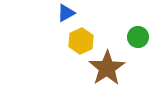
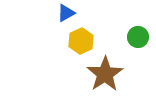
brown star: moved 2 px left, 6 px down
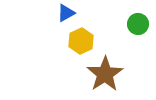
green circle: moved 13 px up
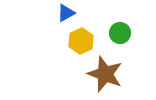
green circle: moved 18 px left, 9 px down
brown star: rotated 18 degrees counterclockwise
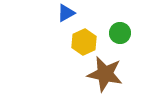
yellow hexagon: moved 3 px right, 1 px down
brown star: rotated 9 degrees counterclockwise
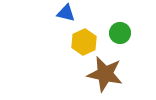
blue triangle: rotated 42 degrees clockwise
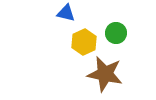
green circle: moved 4 px left
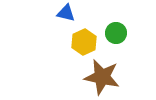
brown star: moved 3 px left, 3 px down
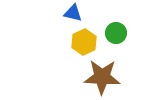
blue triangle: moved 7 px right
brown star: rotated 9 degrees counterclockwise
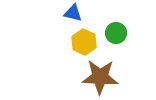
yellow hexagon: rotated 10 degrees counterclockwise
brown star: moved 2 px left
